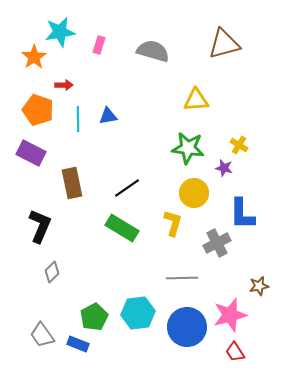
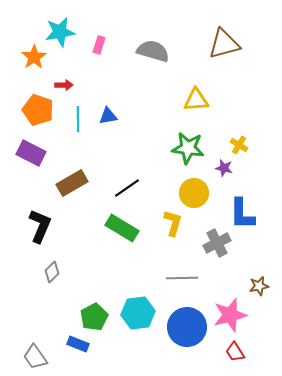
brown rectangle: rotated 72 degrees clockwise
gray trapezoid: moved 7 px left, 22 px down
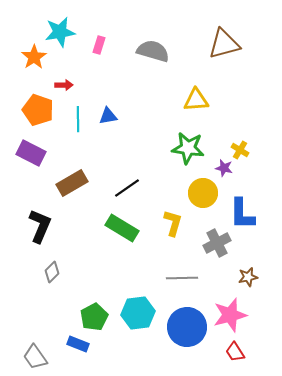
yellow cross: moved 1 px right, 5 px down
yellow circle: moved 9 px right
brown star: moved 11 px left, 9 px up
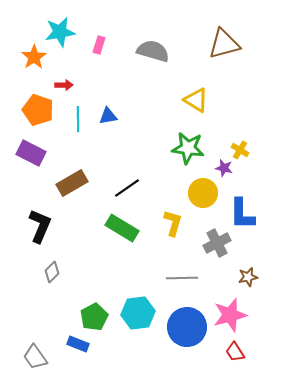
yellow triangle: rotated 36 degrees clockwise
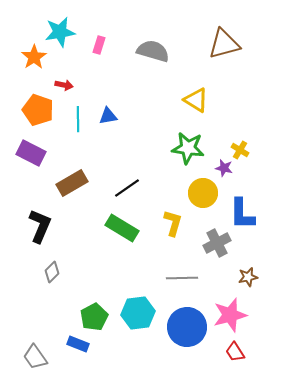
red arrow: rotated 12 degrees clockwise
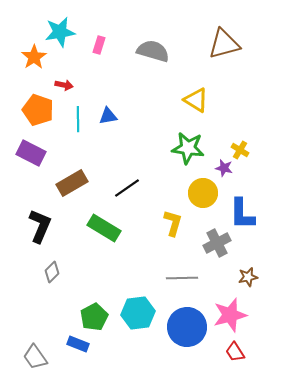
green rectangle: moved 18 px left
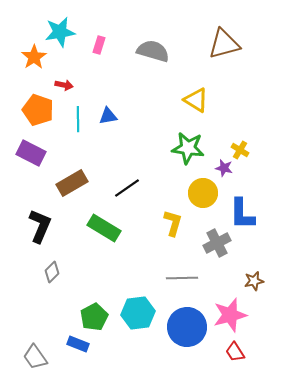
brown star: moved 6 px right, 4 px down
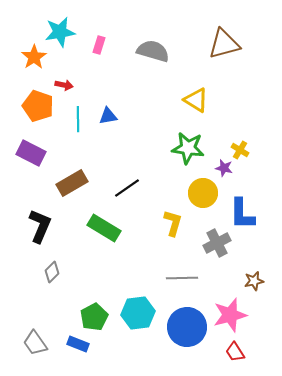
orange pentagon: moved 4 px up
gray trapezoid: moved 14 px up
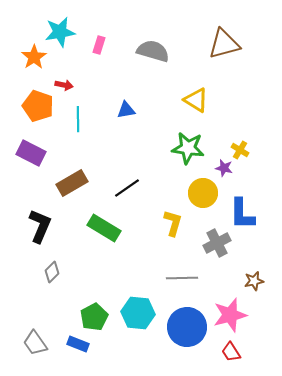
blue triangle: moved 18 px right, 6 px up
cyan hexagon: rotated 12 degrees clockwise
red trapezoid: moved 4 px left
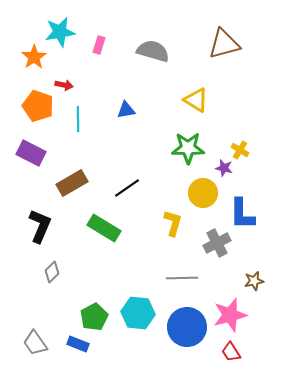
green star: rotated 8 degrees counterclockwise
